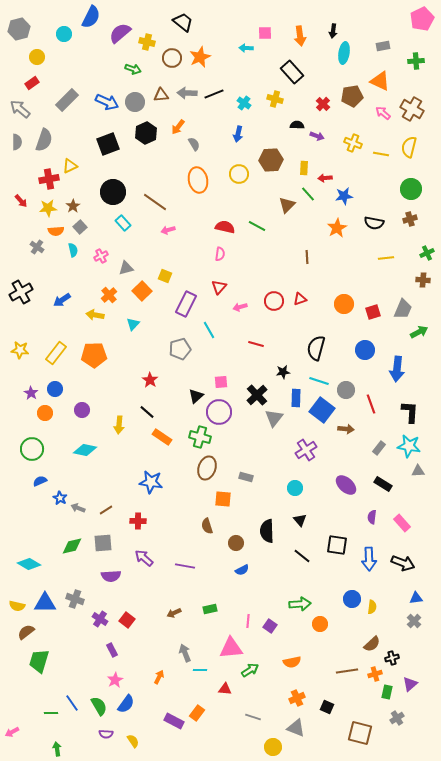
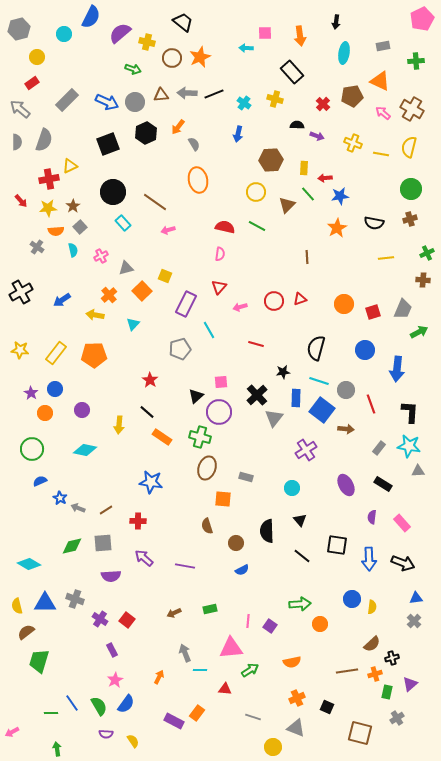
black arrow at (333, 31): moved 3 px right, 9 px up
yellow circle at (239, 174): moved 17 px right, 18 px down
blue star at (344, 196): moved 4 px left
purple ellipse at (346, 485): rotated 20 degrees clockwise
cyan circle at (295, 488): moved 3 px left
yellow semicircle at (17, 606): rotated 63 degrees clockwise
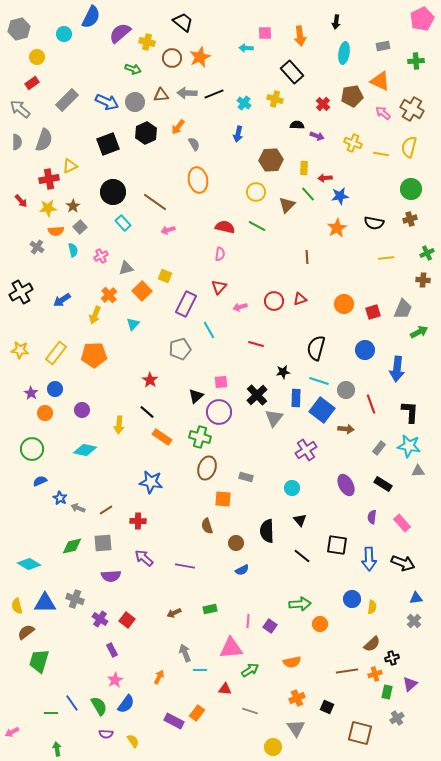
yellow arrow at (95, 315): rotated 78 degrees counterclockwise
gray line at (253, 717): moved 3 px left, 6 px up
gray triangle at (296, 728): rotated 36 degrees clockwise
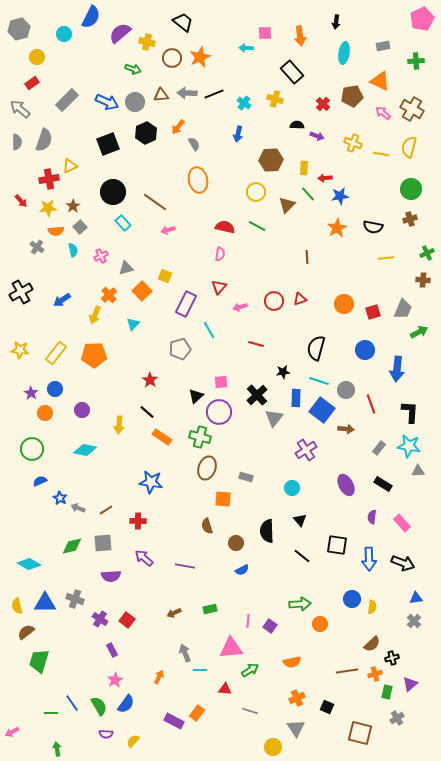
black semicircle at (374, 223): moved 1 px left, 4 px down
yellow semicircle at (133, 741): rotated 104 degrees counterclockwise
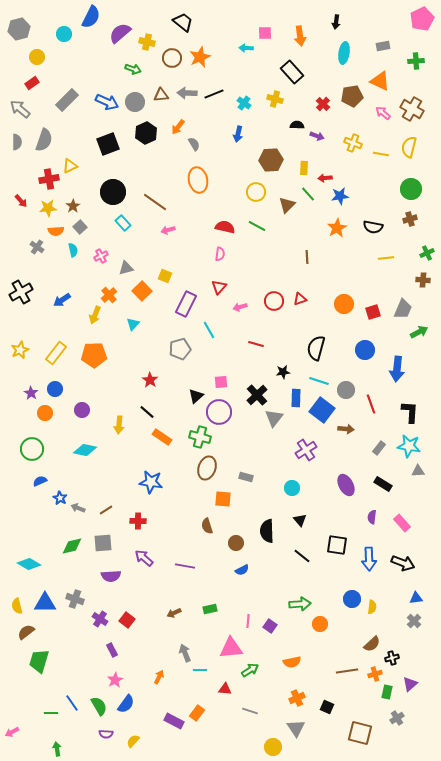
yellow star at (20, 350): rotated 30 degrees counterclockwise
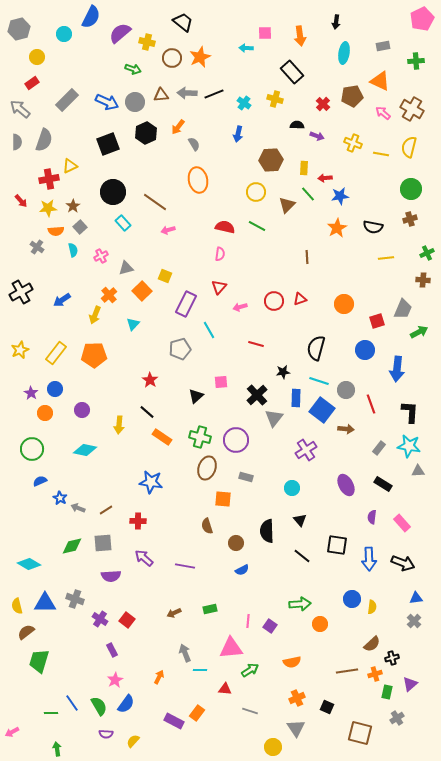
red square at (373, 312): moved 4 px right, 9 px down
purple circle at (219, 412): moved 17 px right, 28 px down
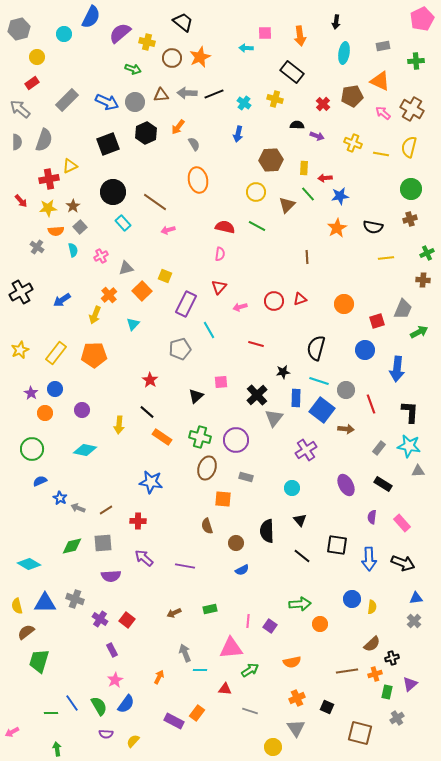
black rectangle at (292, 72): rotated 10 degrees counterclockwise
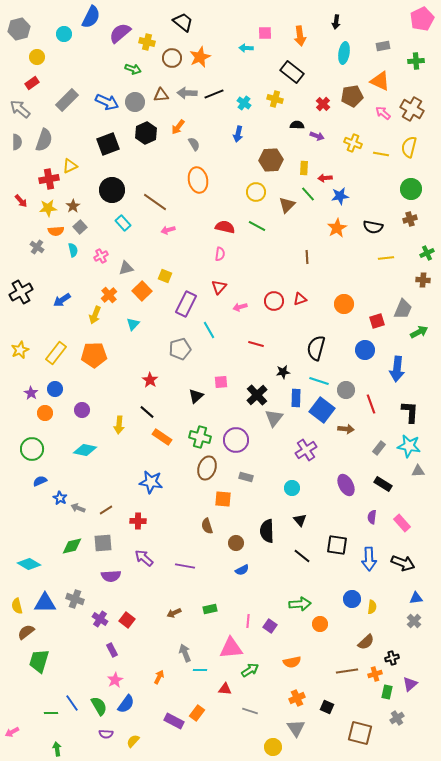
black circle at (113, 192): moved 1 px left, 2 px up
brown semicircle at (372, 644): moved 6 px left, 2 px up
